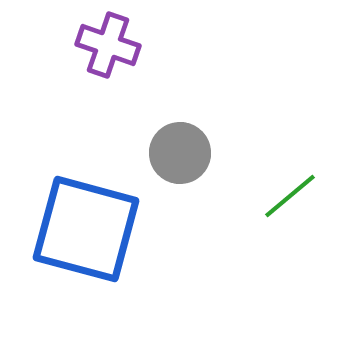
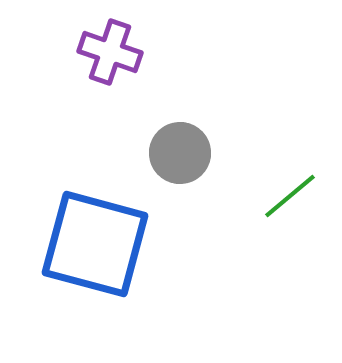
purple cross: moved 2 px right, 7 px down
blue square: moved 9 px right, 15 px down
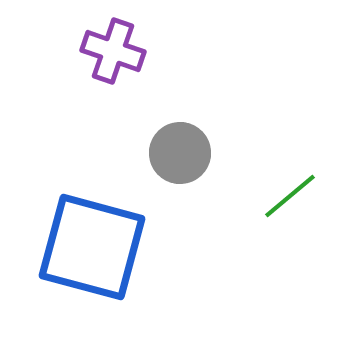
purple cross: moved 3 px right, 1 px up
blue square: moved 3 px left, 3 px down
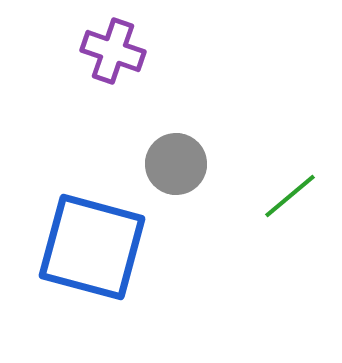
gray circle: moved 4 px left, 11 px down
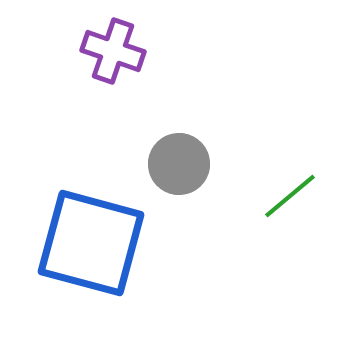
gray circle: moved 3 px right
blue square: moved 1 px left, 4 px up
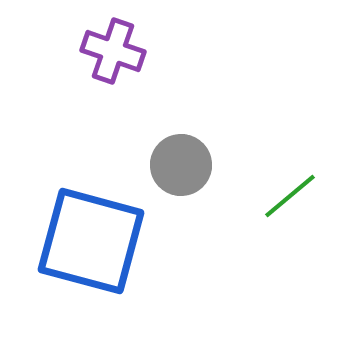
gray circle: moved 2 px right, 1 px down
blue square: moved 2 px up
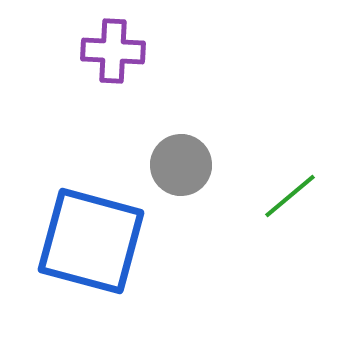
purple cross: rotated 16 degrees counterclockwise
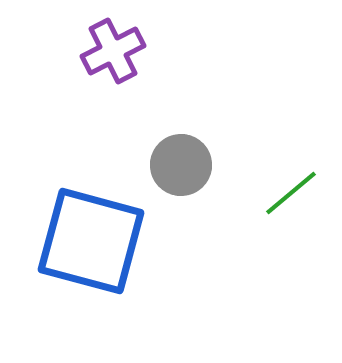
purple cross: rotated 30 degrees counterclockwise
green line: moved 1 px right, 3 px up
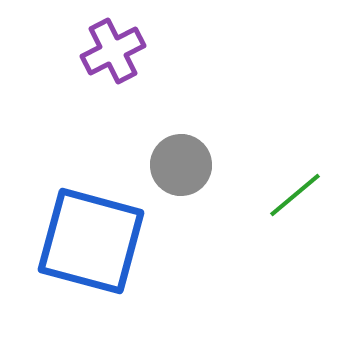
green line: moved 4 px right, 2 px down
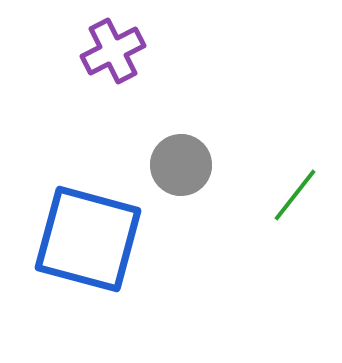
green line: rotated 12 degrees counterclockwise
blue square: moved 3 px left, 2 px up
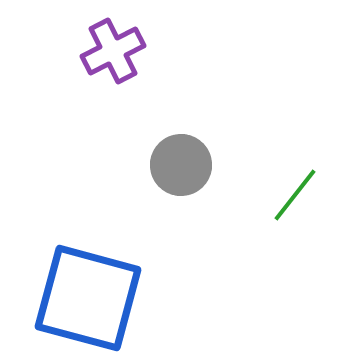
blue square: moved 59 px down
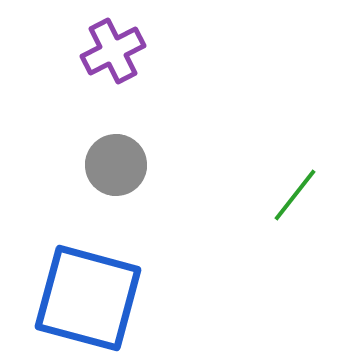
gray circle: moved 65 px left
